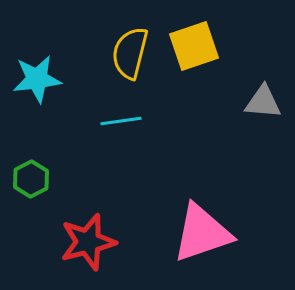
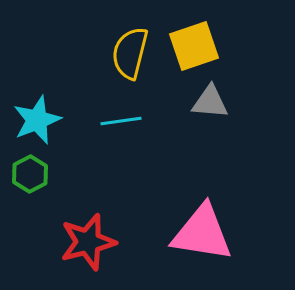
cyan star: moved 41 px down; rotated 15 degrees counterclockwise
gray triangle: moved 53 px left
green hexagon: moved 1 px left, 5 px up
pink triangle: rotated 28 degrees clockwise
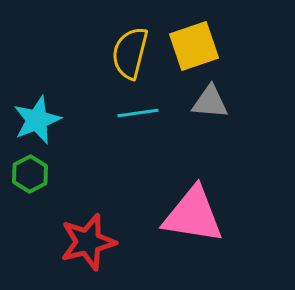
cyan line: moved 17 px right, 8 px up
pink triangle: moved 9 px left, 18 px up
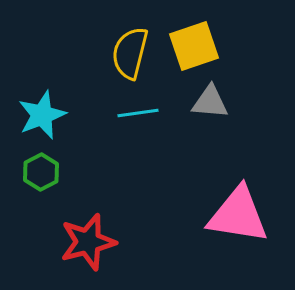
cyan star: moved 5 px right, 5 px up
green hexagon: moved 11 px right, 2 px up
pink triangle: moved 45 px right
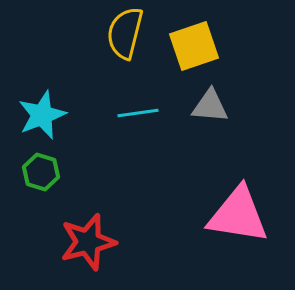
yellow semicircle: moved 5 px left, 20 px up
gray triangle: moved 4 px down
green hexagon: rotated 15 degrees counterclockwise
